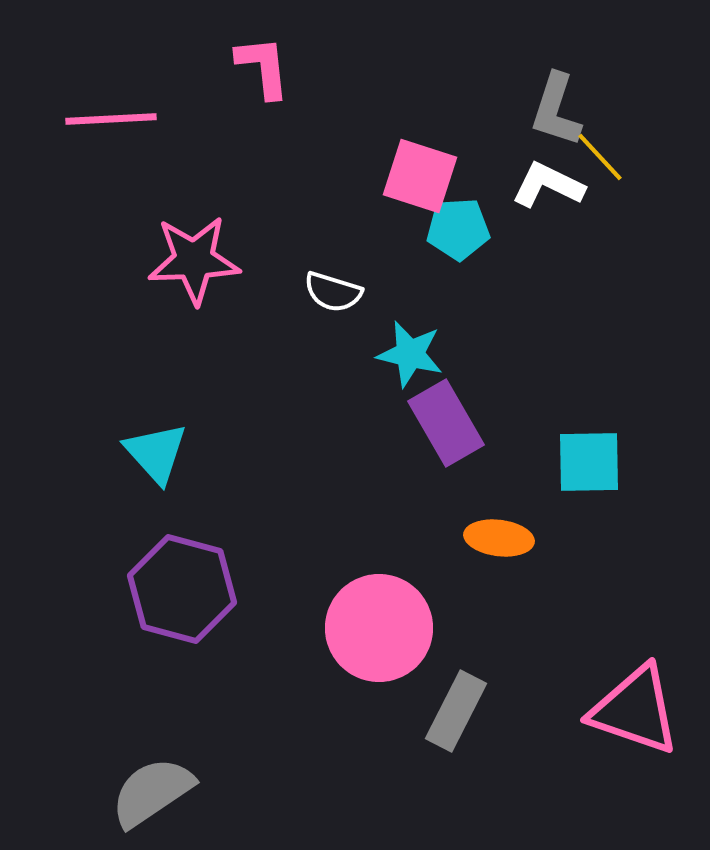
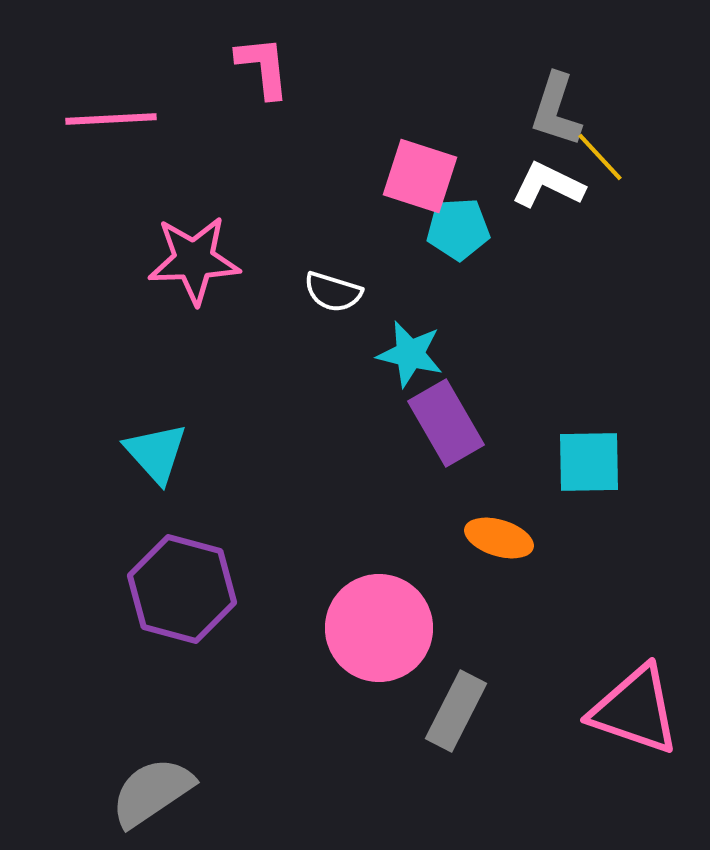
orange ellipse: rotated 10 degrees clockwise
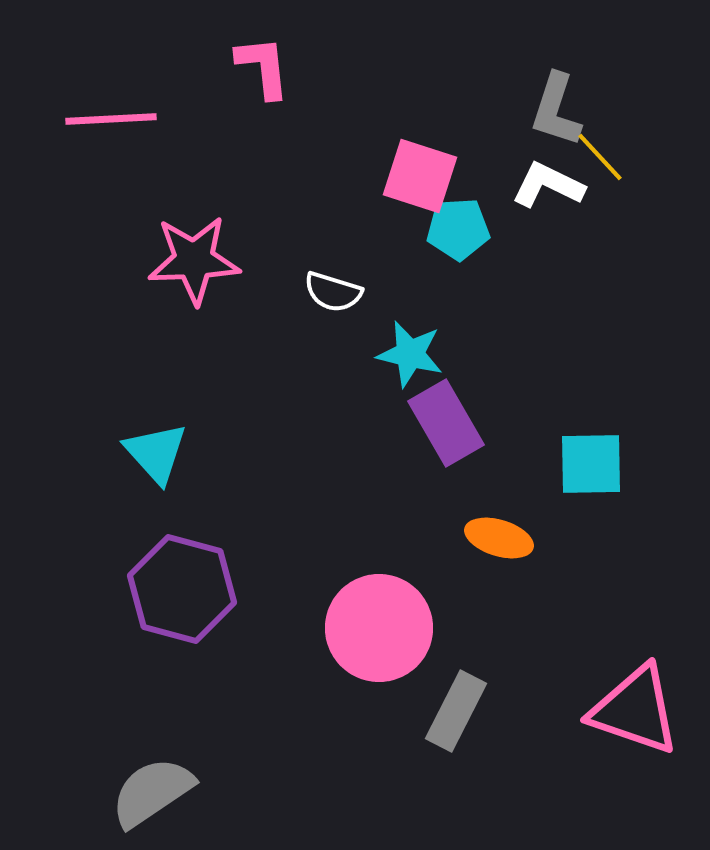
cyan square: moved 2 px right, 2 px down
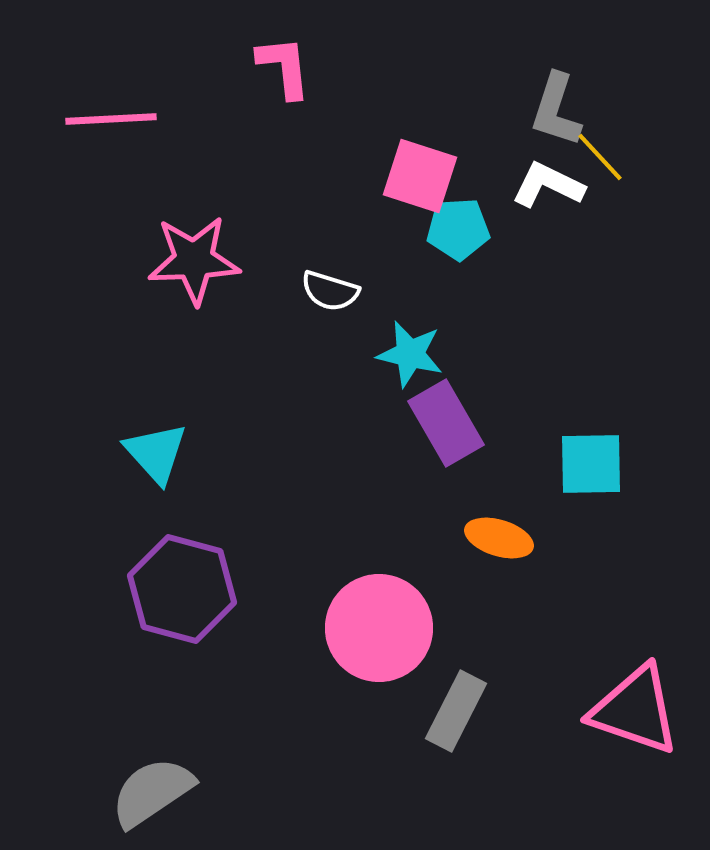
pink L-shape: moved 21 px right
white semicircle: moved 3 px left, 1 px up
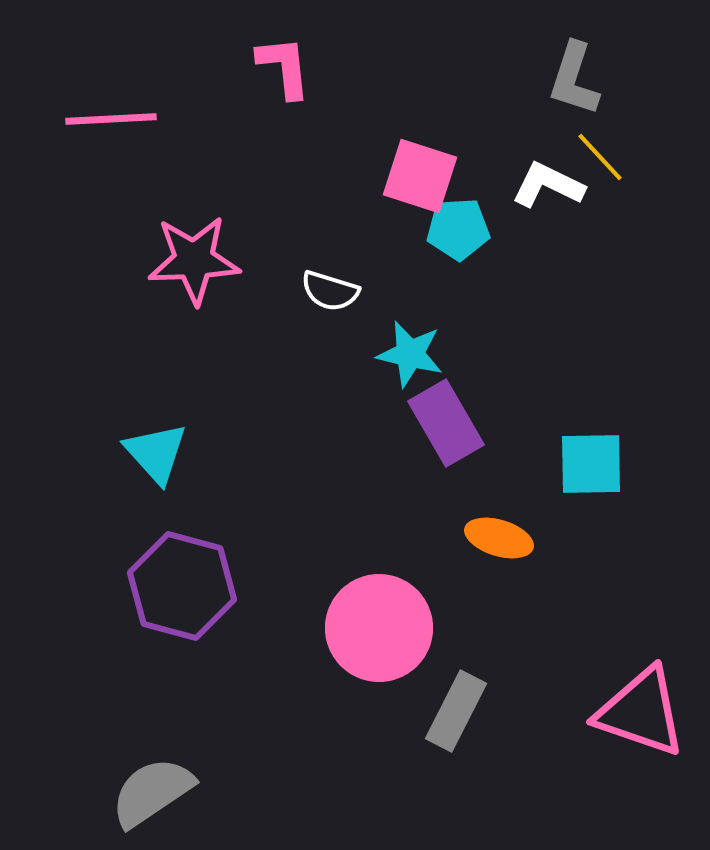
gray L-shape: moved 18 px right, 31 px up
purple hexagon: moved 3 px up
pink triangle: moved 6 px right, 2 px down
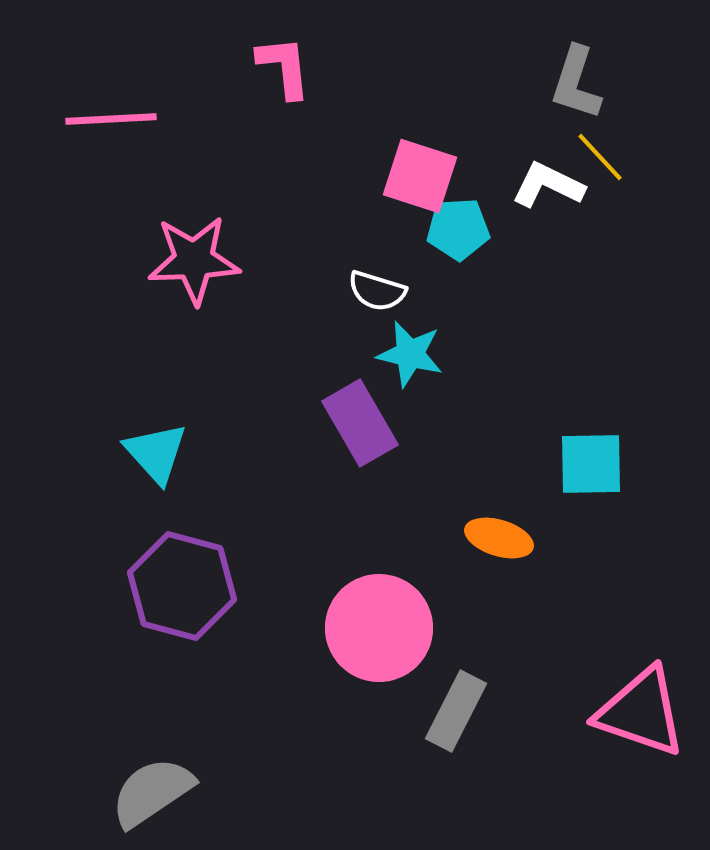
gray L-shape: moved 2 px right, 4 px down
white semicircle: moved 47 px right
purple rectangle: moved 86 px left
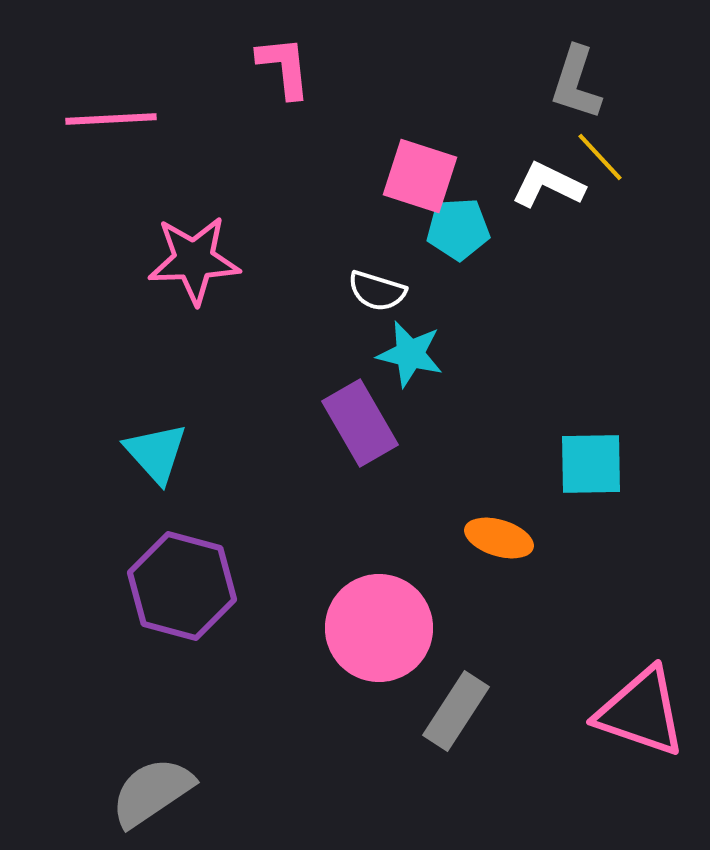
gray rectangle: rotated 6 degrees clockwise
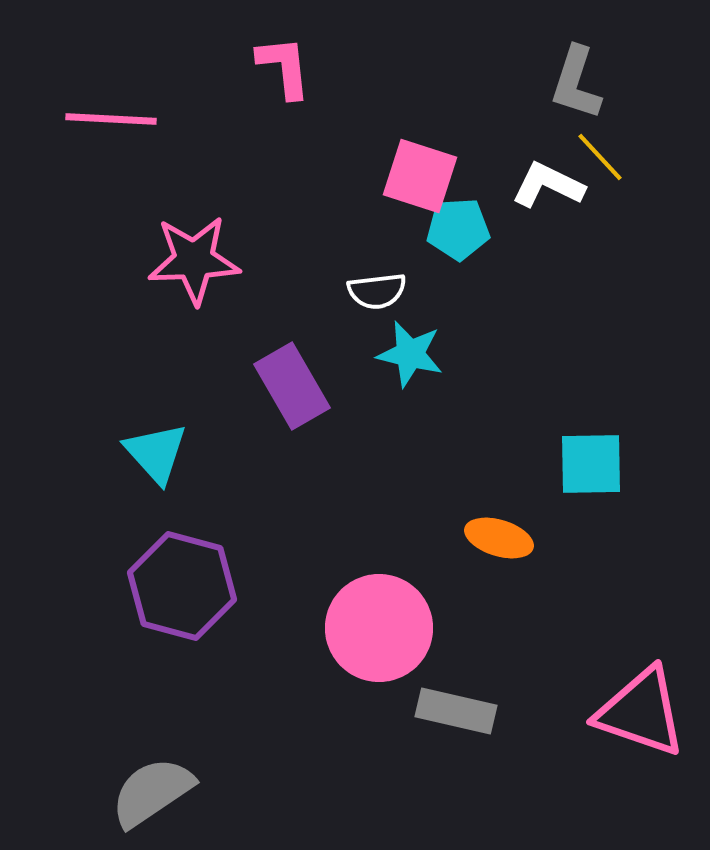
pink line: rotated 6 degrees clockwise
white semicircle: rotated 24 degrees counterclockwise
purple rectangle: moved 68 px left, 37 px up
gray rectangle: rotated 70 degrees clockwise
